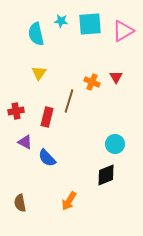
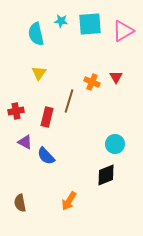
blue semicircle: moved 1 px left, 2 px up
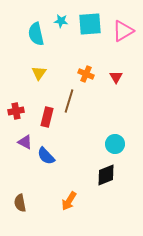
orange cross: moved 6 px left, 8 px up
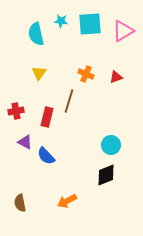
red triangle: rotated 40 degrees clockwise
cyan circle: moved 4 px left, 1 px down
orange arrow: moved 2 px left; rotated 30 degrees clockwise
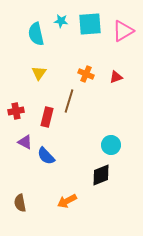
black diamond: moved 5 px left
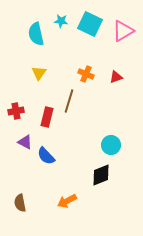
cyan square: rotated 30 degrees clockwise
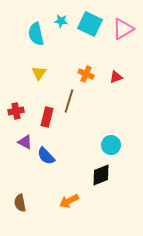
pink triangle: moved 2 px up
orange arrow: moved 2 px right
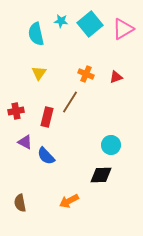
cyan square: rotated 25 degrees clockwise
brown line: moved 1 px right, 1 px down; rotated 15 degrees clockwise
black diamond: rotated 20 degrees clockwise
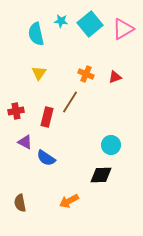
red triangle: moved 1 px left
blue semicircle: moved 2 px down; rotated 12 degrees counterclockwise
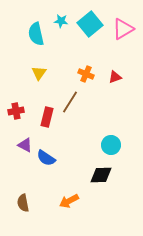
purple triangle: moved 3 px down
brown semicircle: moved 3 px right
